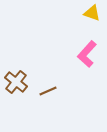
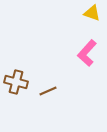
pink L-shape: moved 1 px up
brown cross: rotated 25 degrees counterclockwise
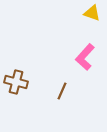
pink L-shape: moved 2 px left, 4 px down
brown line: moved 14 px right; rotated 42 degrees counterclockwise
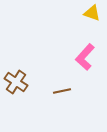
brown cross: rotated 20 degrees clockwise
brown line: rotated 54 degrees clockwise
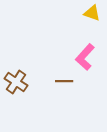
brown line: moved 2 px right, 10 px up; rotated 12 degrees clockwise
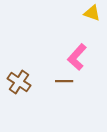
pink L-shape: moved 8 px left
brown cross: moved 3 px right
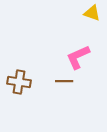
pink L-shape: moved 1 px right; rotated 24 degrees clockwise
brown cross: rotated 25 degrees counterclockwise
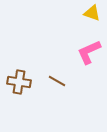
pink L-shape: moved 11 px right, 5 px up
brown line: moved 7 px left; rotated 30 degrees clockwise
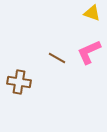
brown line: moved 23 px up
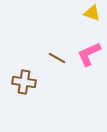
pink L-shape: moved 2 px down
brown cross: moved 5 px right
